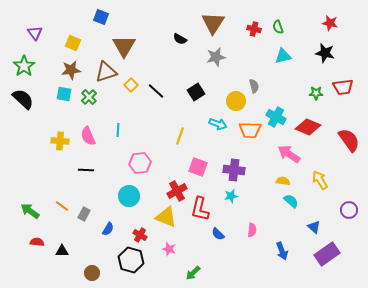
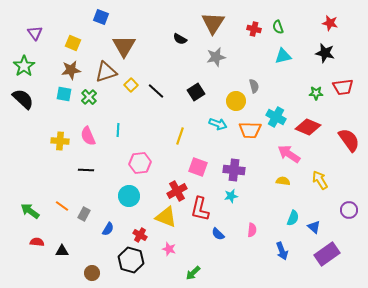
cyan semicircle at (291, 201): moved 2 px right, 17 px down; rotated 70 degrees clockwise
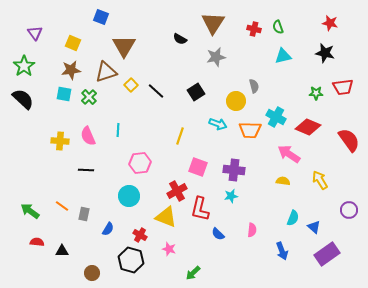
gray rectangle at (84, 214): rotated 16 degrees counterclockwise
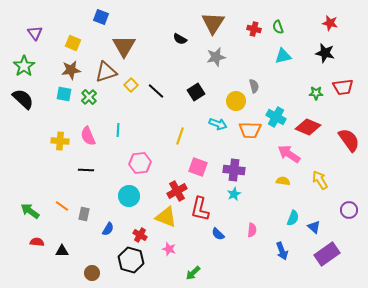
cyan star at (231, 196): moved 3 px right, 2 px up; rotated 16 degrees counterclockwise
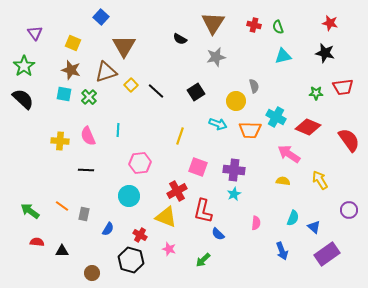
blue square at (101, 17): rotated 21 degrees clockwise
red cross at (254, 29): moved 4 px up
brown star at (71, 70): rotated 24 degrees clockwise
red L-shape at (200, 209): moved 3 px right, 2 px down
pink semicircle at (252, 230): moved 4 px right, 7 px up
green arrow at (193, 273): moved 10 px right, 13 px up
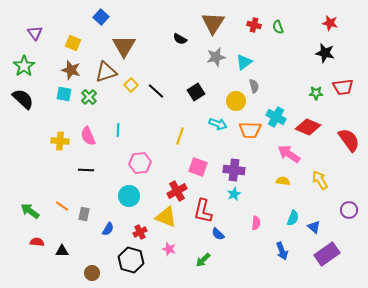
cyan triangle at (283, 56): moved 39 px left, 6 px down; rotated 24 degrees counterclockwise
red cross at (140, 235): moved 3 px up; rotated 32 degrees clockwise
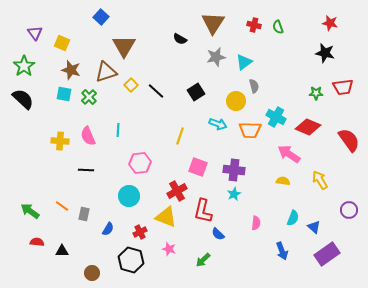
yellow square at (73, 43): moved 11 px left
